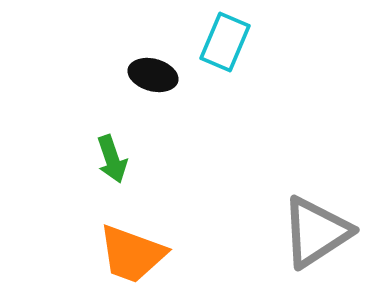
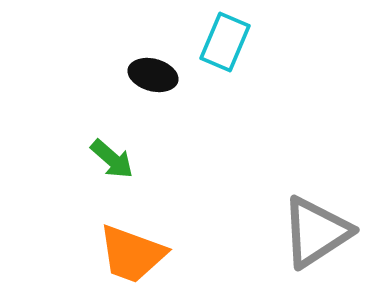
green arrow: rotated 30 degrees counterclockwise
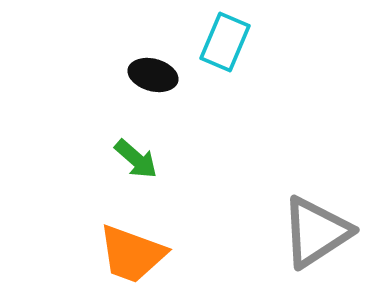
green arrow: moved 24 px right
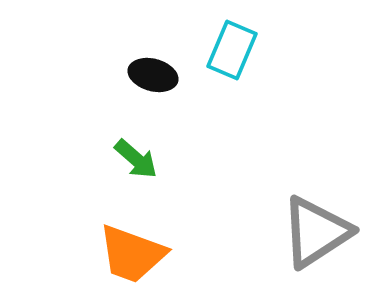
cyan rectangle: moved 7 px right, 8 px down
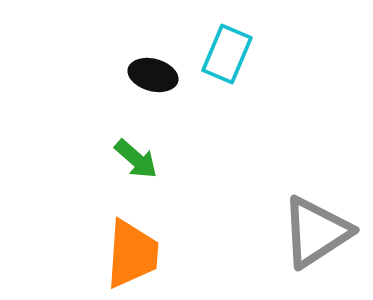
cyan rectangle: moved 5 px left, 4 px down
orange trapezoid: rotated 106 degrees counterclockwise
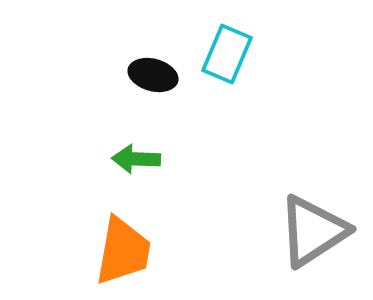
green arrow: rotated 141 degrees clockwise
gray triangle: moved 3 px left, 1 px up
orange trapezoid: moved 9 px left, 3 px up; rotated 6 degrees clockwise
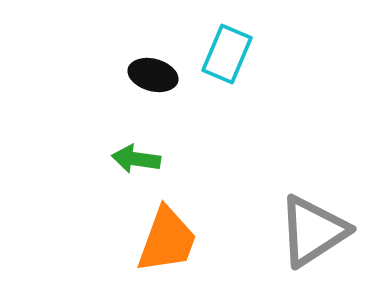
green arrow: rotated 6 degrees clockwise
orange trapezoid: moved 44 px right, 11 px up; rotated 10 degrees clockwise
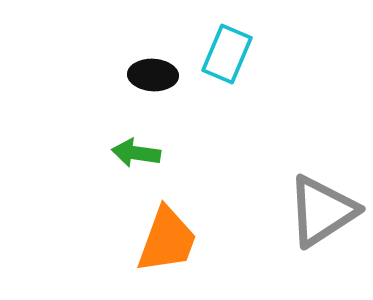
black ellipse: rotated 12 degrees counterclockwise
green arrow: moved 6 px up
gray triangle: moved 9 px right, 20 px up
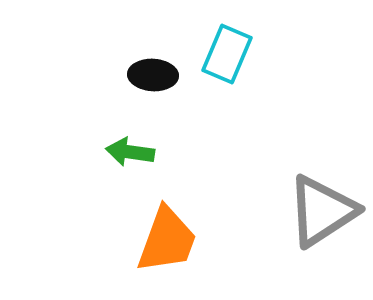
green arrow: moved 6 px left, 1 px up
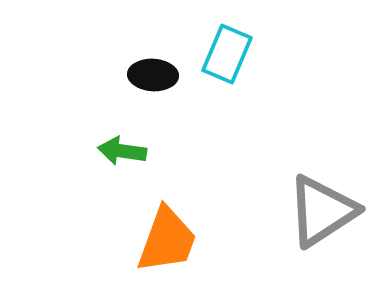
green arrow: moved 8 px left, 1 px up
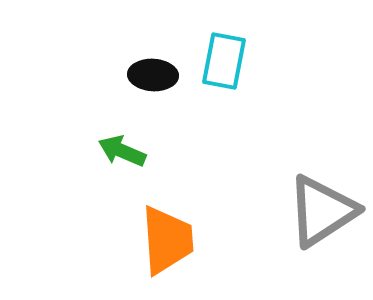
cyan rectangle: moved 3 px left, 7 px down; rotated 12 degrees counterclockwise
green arrow: rotated 15 degrees clockwise
orange trapezoid: rotated 24 degrees counterclockwise
